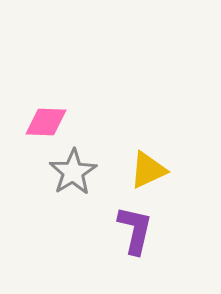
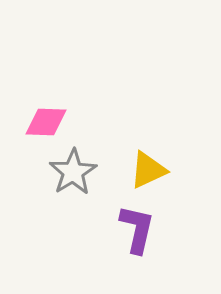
purple L-shape: moved 2 px right, 1 px up
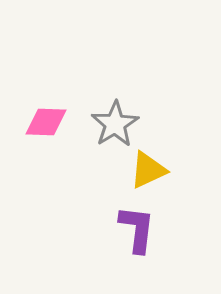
gray star: moved 42 px right, 48 px up
purple L-shape: rotated 6 degrees counterclockwise
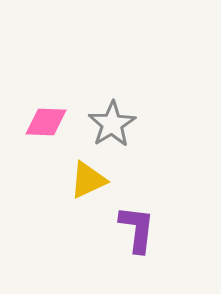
gray star: moved 3 px left
yellow triangle: moved 60 px left, 10 px down
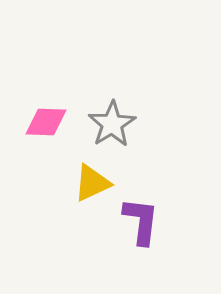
yellow triangle: moved 4 px right, 3 px down
purple L-shape: moved 4 px right, 8 px up
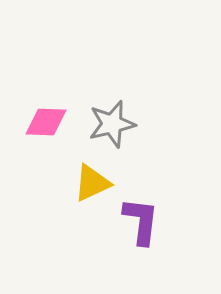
gray star: rotated 18 degrees clockwise
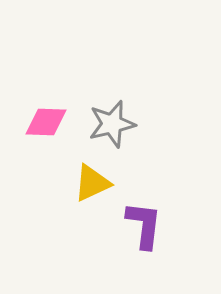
purple L-shape: moved 3 px right, 4 px down
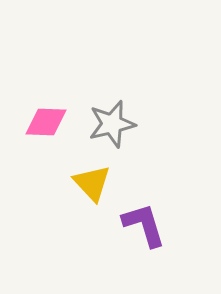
yellow triangle: rotated 48 degrees counterclockwise
purple L-shape: rotated 24 degrees counterclockwise
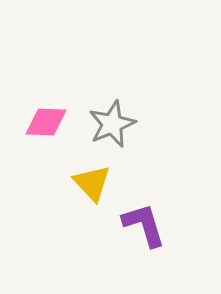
gray star: rotated 9 degrees counterclockwise
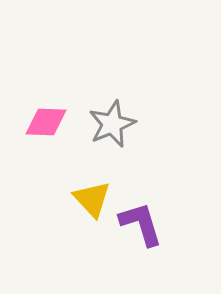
yellow triangle: moved 16 px down
purple L-shape: moved 3 px left, 1 px up
